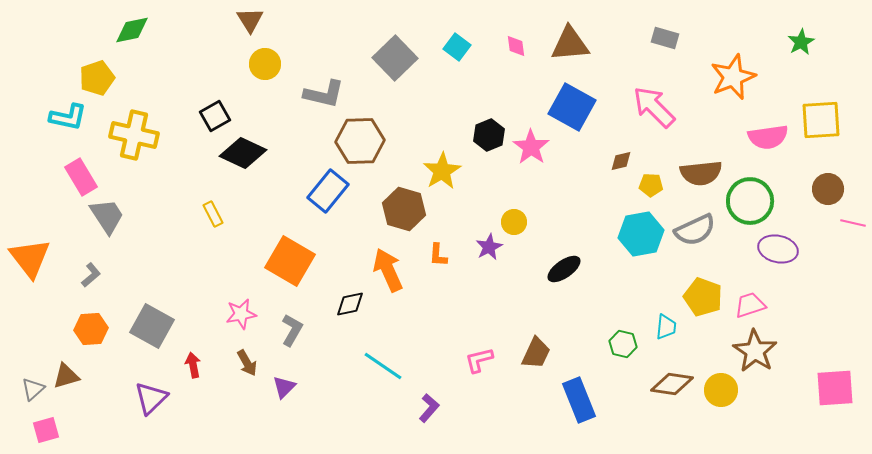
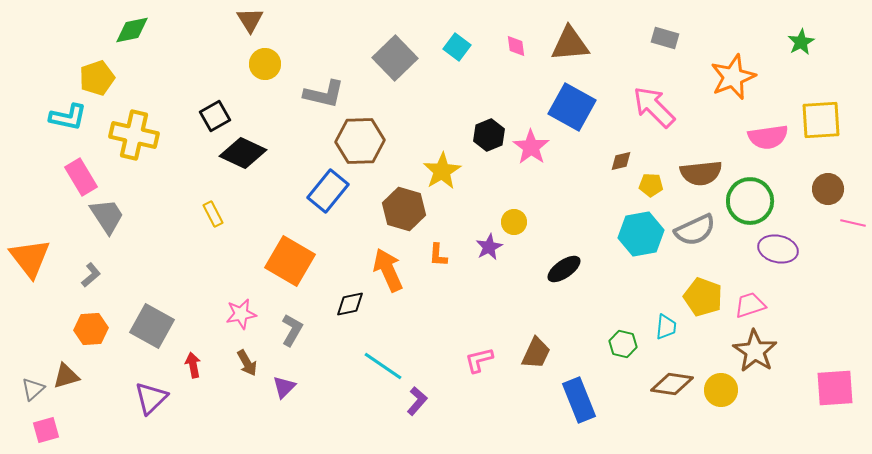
purple L-shape at (429, 408): moved 12 px left, 7 px up
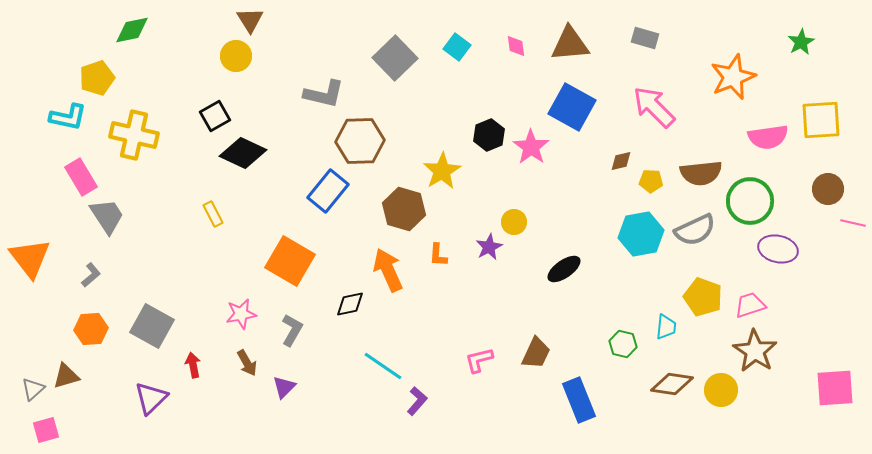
gray rectangle at (665, 38): moved 20 px left
yellow circle at (265, 64): moved 29 px left, 8 px up
yellow pentagon at (651, 185): moved 4 px up
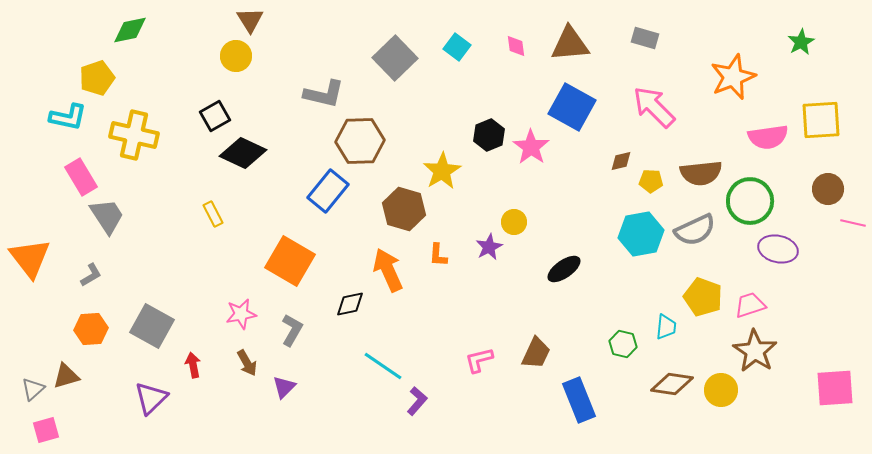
green diamond at (132, 30): moved 2 px left
gray L-shape at (91, 275): rotated 10 degrees clockwise
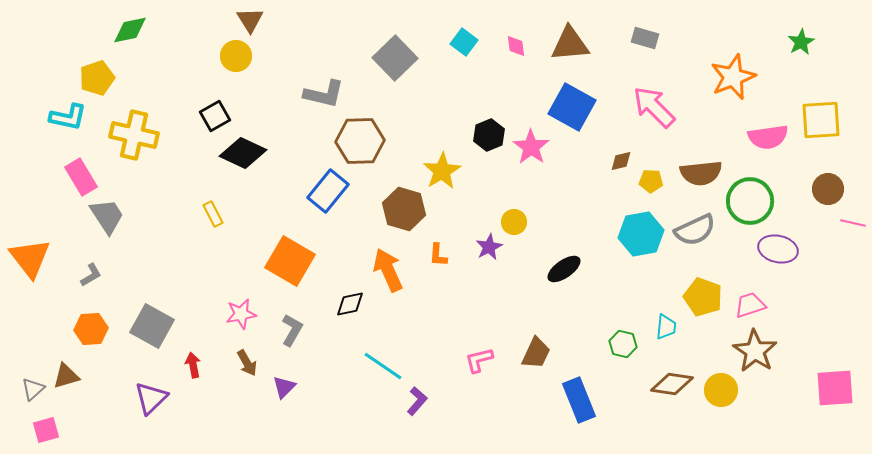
cyan square at (457, 47): moved 7 px right, 5 px up
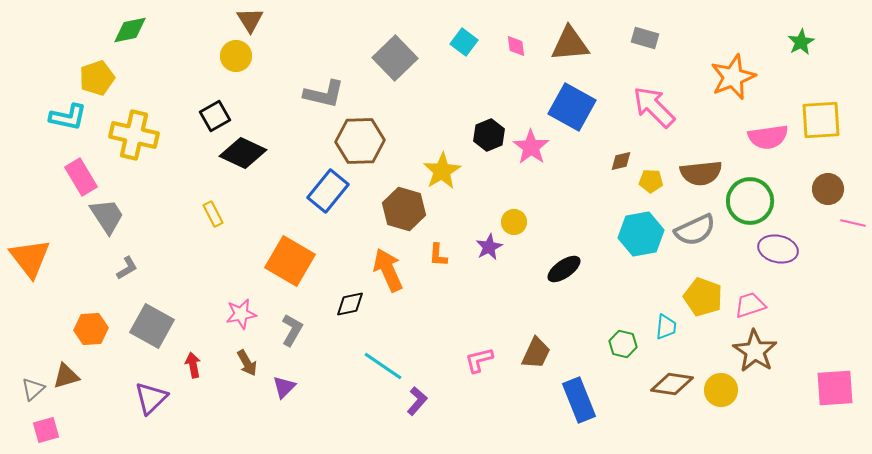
gray L-shape at (91, 275): moved 36 px right, 7 px up
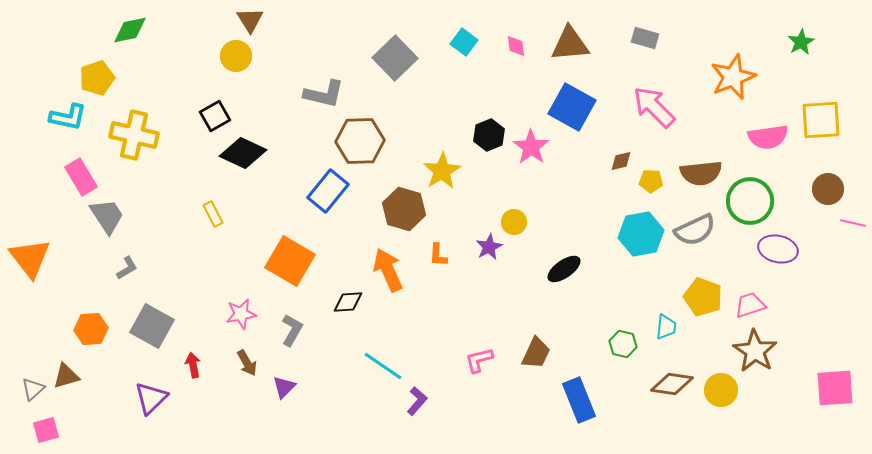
black diamond at (350, 304): moved 2 px left, 2 px up; rotated 8 degrees clockwise
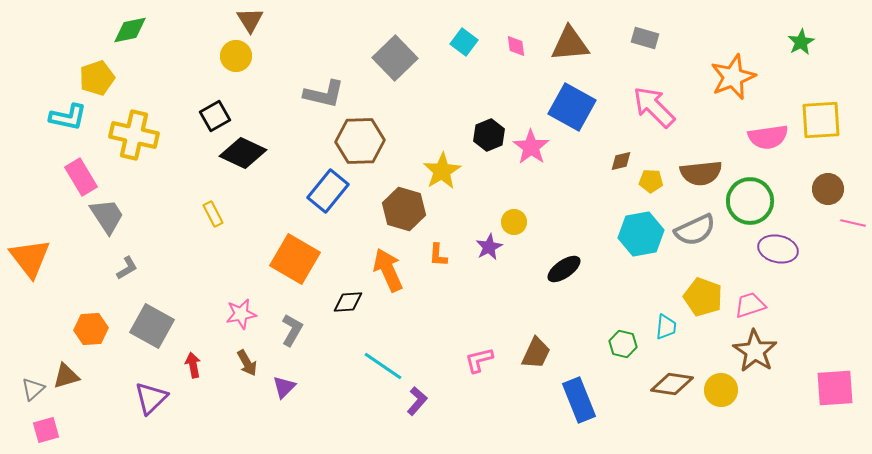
orange square at (290, 261): moved 5 px right, 2 px up
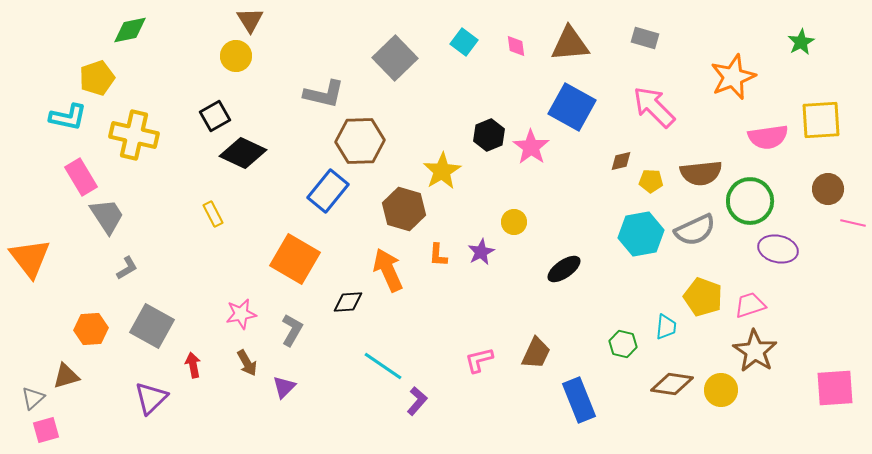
purple star at (489, 247): moved 8 px left, 5 px down
gray triangle at (33, 389): moved 9 px down
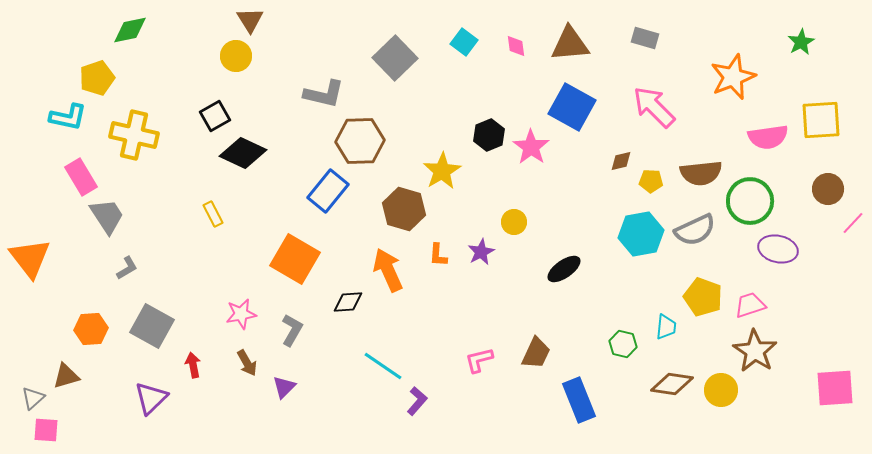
pink line at (853, 223): rotated 60 degrees counterclockwise
pink square at (46, 430): rotated 20 degrees clockwise
